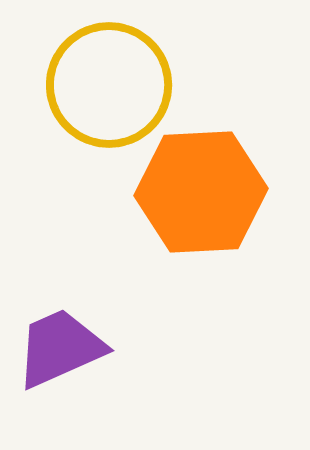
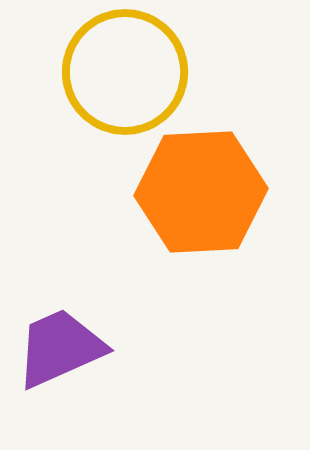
yellow circle: moved 16 px right, 13 px up
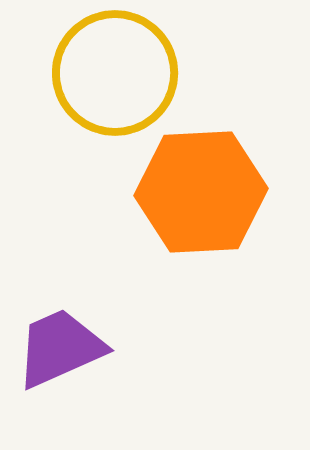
yellow circle: moved 10 px left, 1 px down
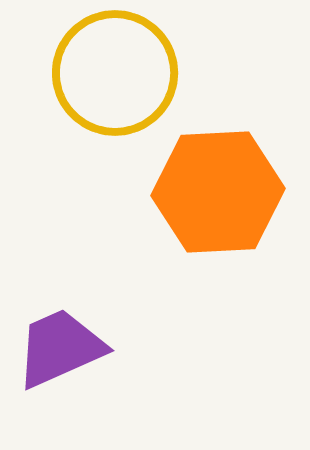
orange hexagon: moved 17 px right
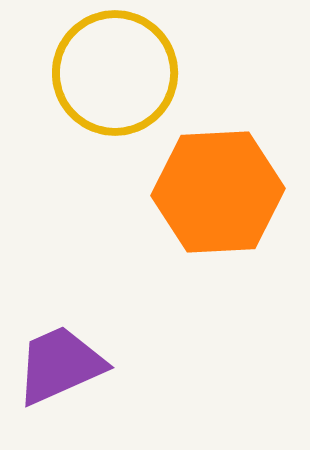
purple trapezoid: moved 17 px down
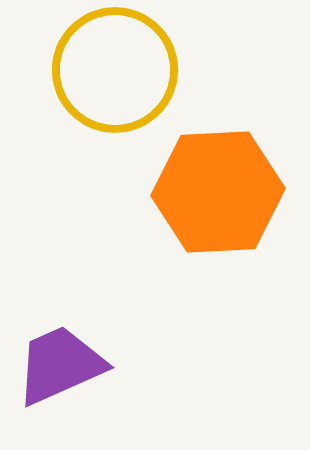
yellow circle: moved 3 px up
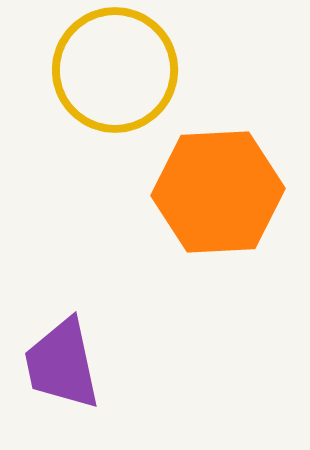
purple trapezoid: moved 2 px right, 1 px up; rotated 78 degrees counterclockwise
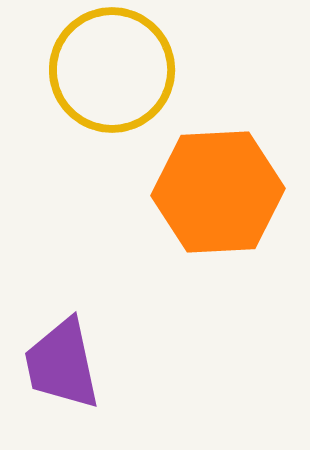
yellow circle: moved 3 px left
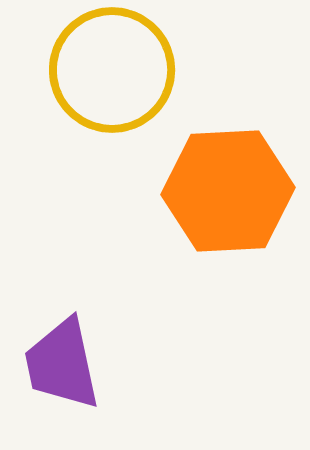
orange hexagon: moved 10 px right, 1 px up
